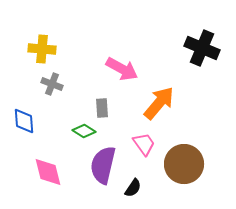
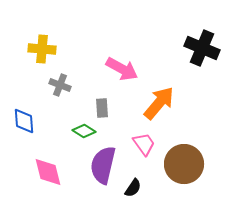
gray cross: moved 8 px right, 1 px down
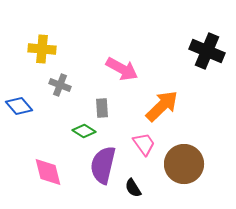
black cross: moved 5 px right, 3 px down
orange arrow: moved 3 px right, 3 px down; rotated 6 degrees clockwise
blue diamond: moved 5 px left, 15 px up; rotated 36 degrees counterclockwise
black semicircle: rotated 114 degrees clockwise
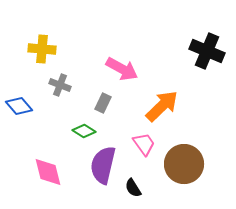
gray rectangle: moved 1 px right, 5 px up; rotated 30 degrees clockwise
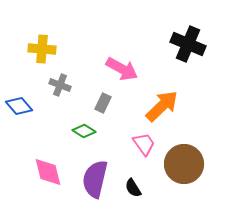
black cross: moved 19 px left, 7 px up
purple semicircle: moved 8 px left, 14 px down
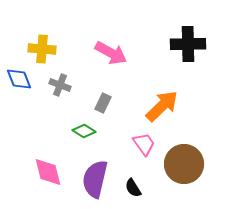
black cross: rotated 24 degrees counterclockwise
pink arrow: moved 11 px left, 16 px up
blue diamond: moved 27 px up; rotated 20 degrees clockwise
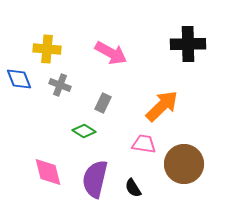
yellow cross: moved 5 px right
pink trapezoid: rotated 45 degrees counterclockwise
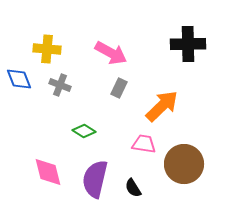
gray rectangle: moved 16 px right, 15 px up
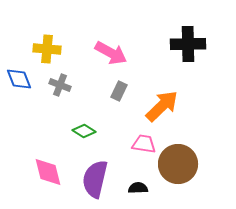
gray rectangle: moved 3 px down
brown circle: moved 6 px left
black semicircle: moved 5 px right; rotated 120 degrees clockwise
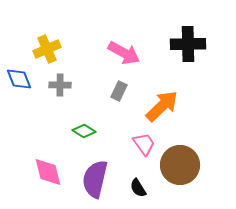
yellow cross: rotated 28 degrees counterclockwise
pink arrow: moved 13 px right
gray cross: rotated 20 degrees counterclockwise
pink trapezoid: rotated 45 degrees clockwise
brown circle: moved 2 px right, 1 px down
black semicircle: rotated 120 degrees counterclockwise
